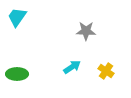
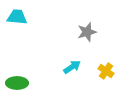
cyan trapezoid: rotated 60 degrees clockwise
gray star: moved 1 px right, 1 px down; rotated 18 degrees counterclockwise
green ellipse: moved 9 px down
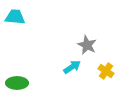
cyan trapezoid: moved 2 px left
gray star: moved 13 px down; rotated 30 degrees counterclockwise
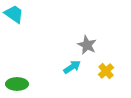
cyan trapezoid: moved 1 px left, 3 px up; rotated 30 degrees clockwise
yellow cross: rotated 14 degrees clockwise
green ellipse: moved 1 px down
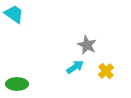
cyan arrow: moved 3 px right
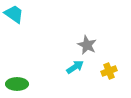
yellow cross: moved 3 px right; rotated 21 degrees clockwise
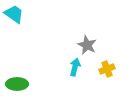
cyan arrow: rotated 42 degrees counterclockwise
yellow cross: moved 2 px left, 2 px up
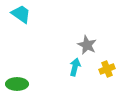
cyan trapezoid: moved 7 px right
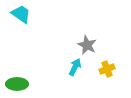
cyan arrow: rotated 12 degrees clockwise
